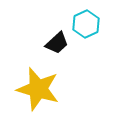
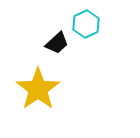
yellow star: rotated 21 degrees clockwise
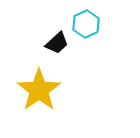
yellow star: moved 1 px right, 1 px down
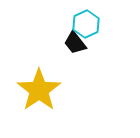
black trapezoid: moved 18 px right; rotated 95 degrees clockwise
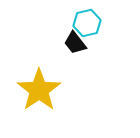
cyan hexagon: moved 1 px right, 1 px up; rotated 12 degrees clockwise
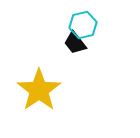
cyan hexagon: moved 4 px left, 2 px down
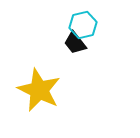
yellow star: rotated 12 degrees counterclockwise
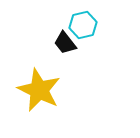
black trapezoid: moved 10 px left
